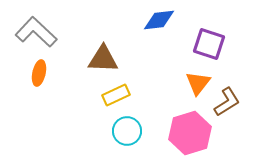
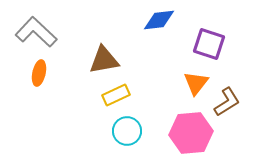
brown triangle: moved 1 px right, 1 px down; rotated 12 degrees counterclockwise
orange triangle: moved 2 px left
pink hexagon: moved 1 px right; rotated 12 degrees clockwise
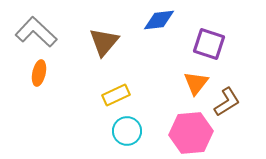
brown triangle: moved 18 px up; rotated 40 degrees counterclockwise
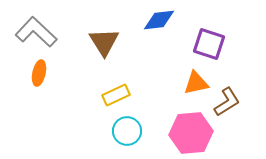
brown triangle: rotated 12 degrees counterclockwise
orange triangle: rotated 40 degrees clockwise
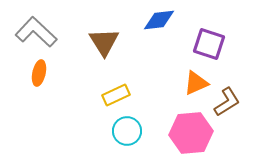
orange triangle: rotated 12 degrees counterclockwise
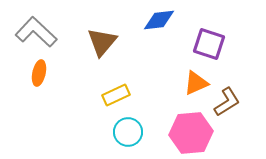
brown triangle: moved 2 px left; rotated 12 degrees clockwise
cyan circle: moved 1 px right, 1 px down
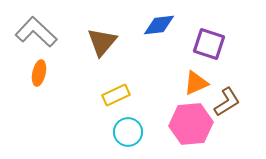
blue diamond: moved 5 px down
pink hexagon: moved 9 px up
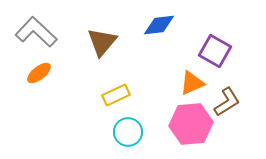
purple square: moved 6 px right, 7 px down; rotated 12 degrees clockwise
orange ellipse: rotated 40 degrees clockwise
orange triangle: moved 4 px left
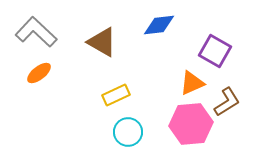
brown triangle: rotated 40 degrees counterclockwise
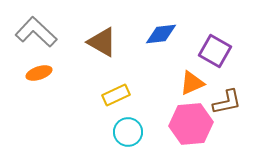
blue diamond: moved 2 px right, 9 px down
orange ellipse: rotated 20 degrees clockwise
brown L-shape: rotated 20 degrees clockwise
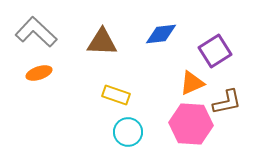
brown triangle: rotated 28 degrees counterclockwise
purple square: rotated 28 degrees clockwise
yellow rectangle: rotated 44 degrees clockwise
pink hexagon: rotated 9 degrees clockwise
